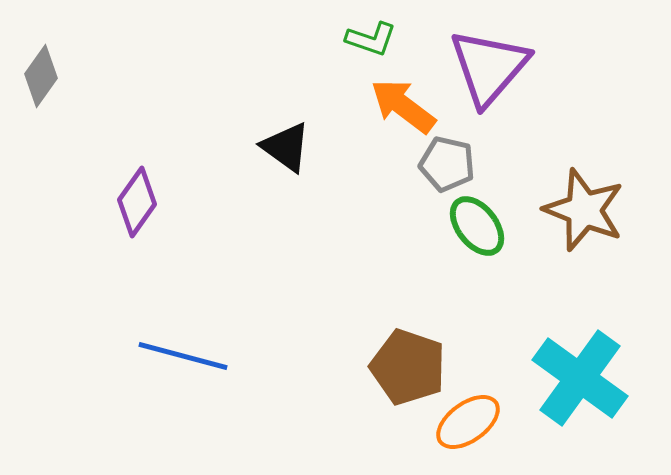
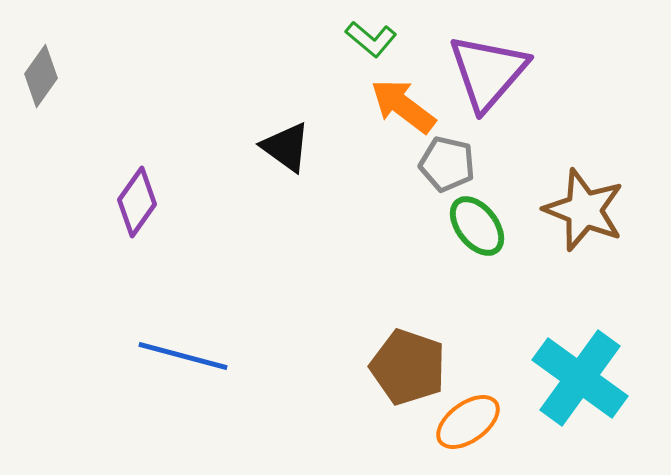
green L-shape: rotated 21 degrees clockwise
purple triangle: moved 1 px left, 5 px down
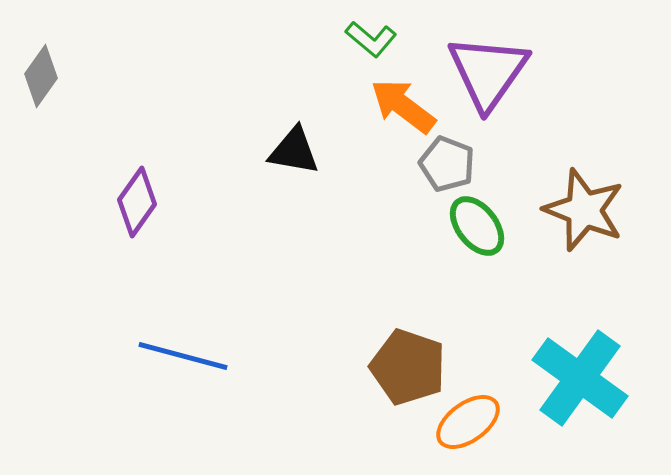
purple triangle: rotated 6 degrees counterclockwise
black triangle: moved 8 px right, 4 px down; rotated 26 degrees counterclockwise
gray pentagon: rotated 8 degrees clockwise
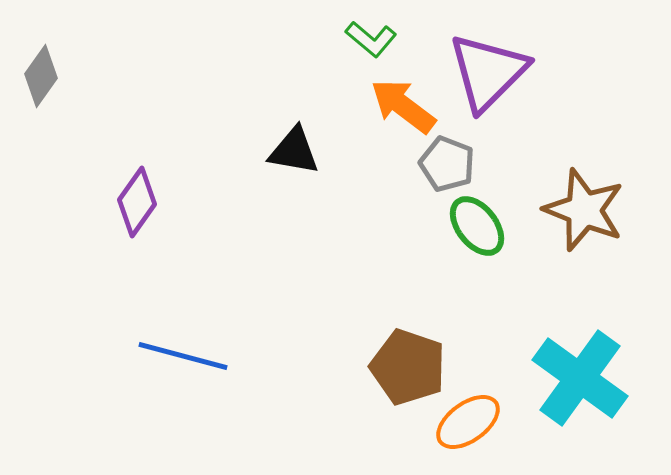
purple triangle: rotated 10 degrees clockwise
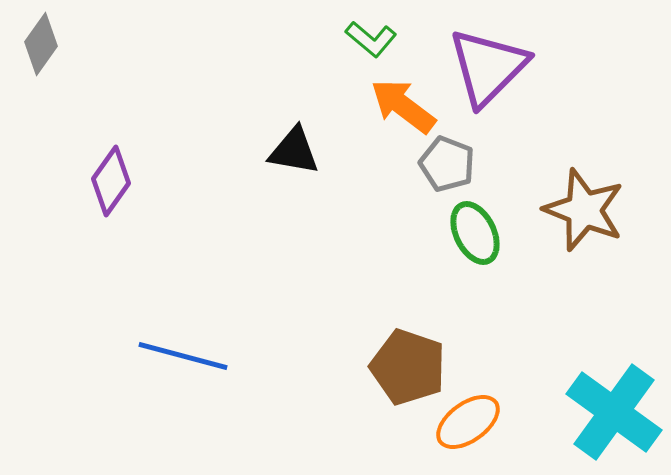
purple triangle: moved 5 px up
gray diamond: moved 32 px up
purple diamond: moved 26 px left, 21 px up
green ellipse: moved 2 px left, 7 px down; rotated 12 degrees clockwise
cyan cross: moved 34 px right, 34 px down
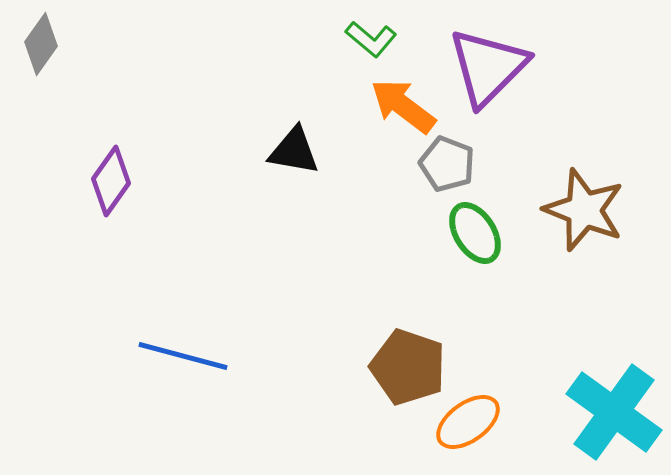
green ellipse: rotated 6 degrees counterclockwise
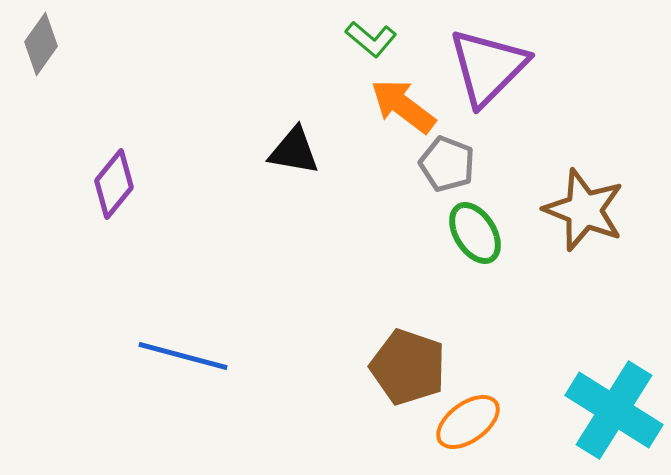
purple diamond: moved 3 px right, 3 px down; rotated 4 degrees clockwise
cyan cross: moved 2 px up; rotated 4 degrees counterclockwise
